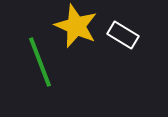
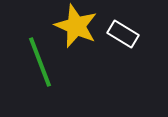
white rectangle: moved 1 px up
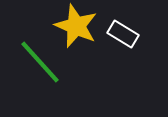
green line: rotated 21 degrees counterclockwise
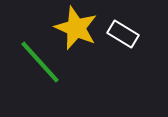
yellow star: moved 2 px down
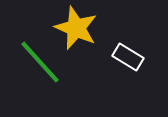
white rectangle: moved 5 px right, 23 px down
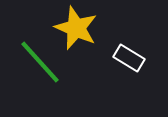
white rectangle: moved 1 px right, 1 px down
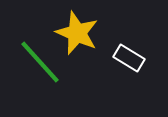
yellow star: moved 1 px right, 5 px down
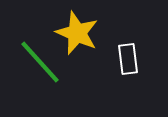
white rectangle: moved 1 px left, 1 px down; rotated 52 degrees clockwise
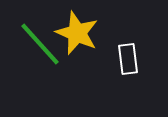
green line: moved 18 px up
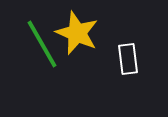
green line: moved 2 px right; rotated 12 degrees clockwise
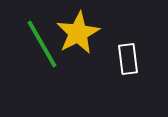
yellow star: moved 1 px right; rotated 21 degrees clockwise
